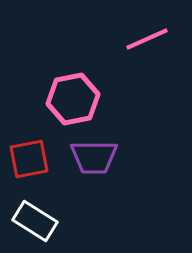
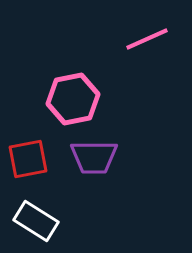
red square: moved 1 px left
white rectangle: moved 1 px right
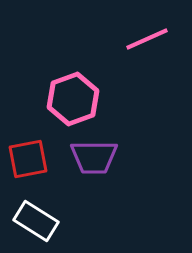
pink hexagon: rotated 9 degrees counterclockwise
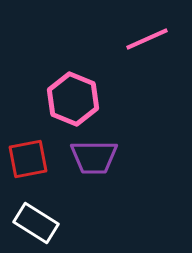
pink hexagon: rotated 18 degrees counterclockwise
white rectangle: moved 2 px down
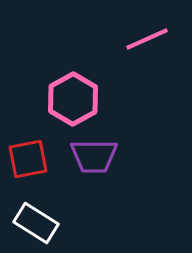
pink hexagon: rotated 9 degrees clockwise
purple trapezoid: moved 1 px up
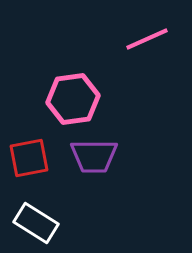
pink hexagon: rotated 21 degrees clockwise
red square: moved 1 px right, 1 px up
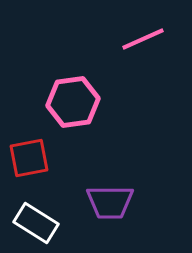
pink line: moved 4 px left
pink hexagon: moved 3 px down
purple trapezoid: moved 16 px right, 46 px down
